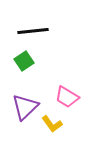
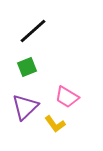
black line: rotated 36 degrees counterclockwise
green square: moved 3 px right, 6 px down; rotated 12 degrees clockwise
yellow L-shape: moved 3 px right
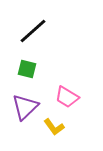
green square: moved 2 px down; rotated 36 degrees clockwise
yellow L-shape: moved 1 px left, 3 px down
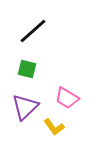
pink trapezoid: moved 1 px down
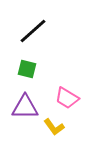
purple triangle: rotated 44 degrees clockwise
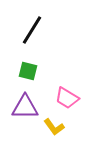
black line: moved 1 px left, 1 px up; rotated 16 degrees counterclockwise
green square: moved 1 px right, 2 px down
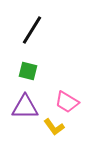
pink trapezoid: moved 4 px down
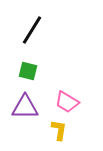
yellow L-shape: moved 5 px right, 3 px down; rotated 135 degrees counterclockwise
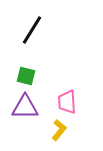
green square: moved 2 px left, 5 px down
pink trapezoid: rotated 55 degrees clockwise
yellow L-shape: rotated 30 degrees clockwise
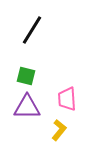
pink trapezoid: moved 3 px up
purple triangle: moved 2 px right
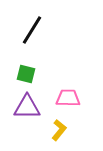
green square: moved 2 px up
pink trapezoid: moved 1 px right, 1 px up; rotated 95 degrees clockwise
